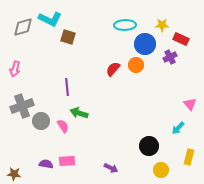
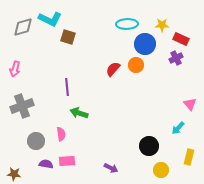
cyan ellipse: moved 2 px right, 1 px up
purple cross: moved 6 px right, 1 px down
gray circle: moved 5 px left, 20 px down
pink semicircle: moved 2 px left, 8 px down; rotated 24 degrees clockwise
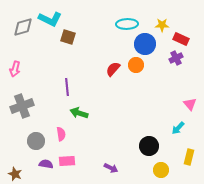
brown star: moved 1 px right; rotated 16 degrees clockwise
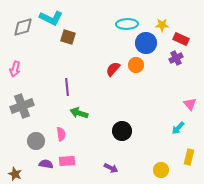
cyan L-shape: moved 1 px right, 1 px up
blue circle: moved 1 px right, 1 px up
black circle: moved 27 px left, 15 px up
